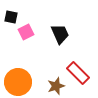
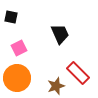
pink square: moved 7 px left, 16 px down
orange circle: moved 1 px left, 4 px up
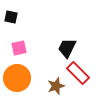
black trapezoid: moved 7 px right, 14 px down; rotated 130 degrees counterclockwise
pink square: rotated 14 degrees clockwise
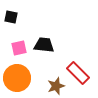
black trapezoid: moved 23 px left, 3 px up; rotated 70 degrees clockwise
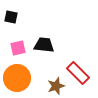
pink square: moved 1 px left
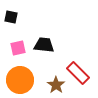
orange circle: moved 3 px right, 2 px down
brown star: moved 1 px up; rotated 18 degrees counterclockwise
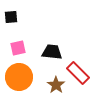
black square: rotated 16 degrees counterclockwise
black trapezoid: moved 8 px right, 7 px down
orange circle: moved 1 px left, 3 px up
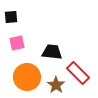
pink square: moved 1 px left, 5 px up
orange circle: moved 8 px right
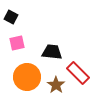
black square: rotated 32 degrees clockwise
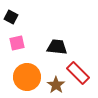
black trapezoid: moved 5 px right, 5 px up
